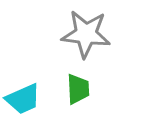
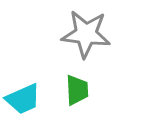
green trapezoid: moved 1 px left, 1 px down
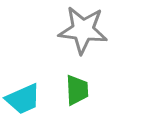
gray star: moved 3 px left, 4 px up
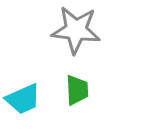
gray star: moved 7 px left
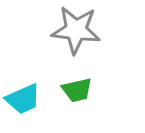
green trapezoid: rotated 80 degrees clockwise
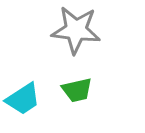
cyan trapezoid: rotated 9 degrees counterclockwise
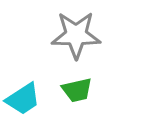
gray star: moved 5 px down; rotated 6 degrees counterclockwise
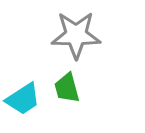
green trapezoid: moved 10 px left, 2 px up; rotated 88 degrees clockwise
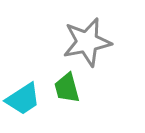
gray star: moved 11 px right, 7 px down; rotated 12 degrees counterclockwise
